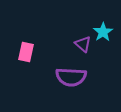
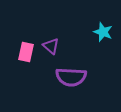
cyan star: rotated 18 degrees counterclockwise
purple triangle: moved 32 px left, 2 px down
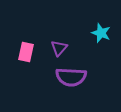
cyan star: moved 2 px left, 1 px down
purple triangle: moved 8 px right, 2 px down; rotated 30 degrees clockwise
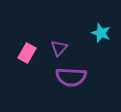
pink rectangle: moved 1 px right, 1 px down; rotated 18 degrees clockwise
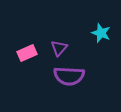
pink rectangle: rotated 36 degrees clockwise
purple semicircle: moved 2 px left, 1 px up
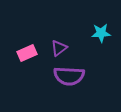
cyan star: rotated 24 degrees counterclockwise
purple triangle: rotated 12 degrees clockwise
